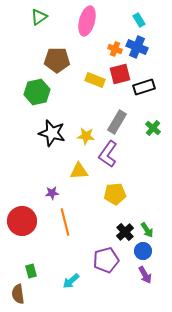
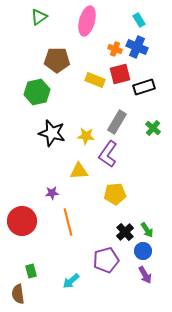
orange line: moved 3 px right
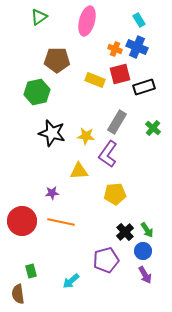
orange line: moved 7 px left; rotated 64 degrees counterclockwise
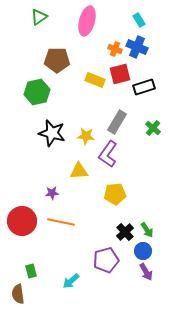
purple arrow: moved 1 px right, 3 px up
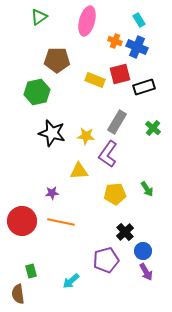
orange cross: moved 8 px up
green arrow: moved 41 px up
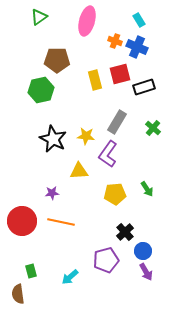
yellow rectangle: rotated 54 degrees clockwise
green hexagon: moved 4 px right, 2 px up
black star: moved 1 px right, 6 px down; rotated 12 degrees clockwise
cyan arrow: moved 1 px left, 4 px up
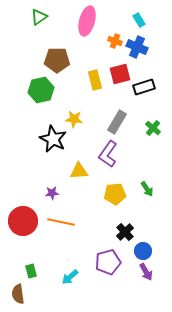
yellow star: moved 12 px left, 17 px up
red circle: moved 1 px right
purple pentagon: moved 2 px right, 2 px down
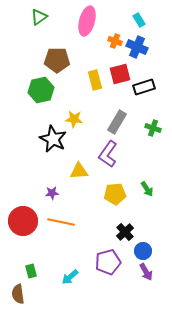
green cross: rotated 21 degrees counterclockwise
